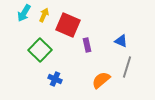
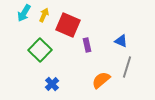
blue cross: moved 3 px left, 5 px down; rotated 24 degrees clockwise
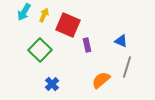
cyan arrow: moved 1 px up
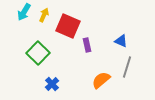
red square: moved 1 px down
green square: moved 2 px left, 3 px down
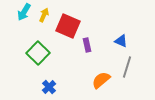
blue cross: moved 3 px left, 3 px down
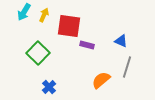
red square: moved 1 px right; rotated 15 degrees counterclockwise
purple rectangle: rotated 64 degrees counterclockwise
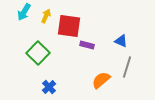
yellow arrow: moved 2 px right, 1 px down
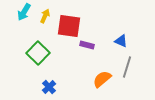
yellow arrow: moved 1 px left
orange semicircle: moved 1 px right, 1 px up
